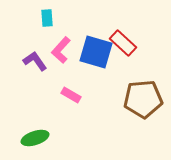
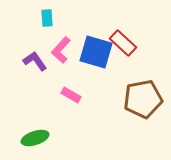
brown pentagon: rotated 6 degrees counterclockwise
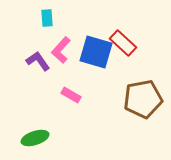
purple L-shape: moved 3 px right
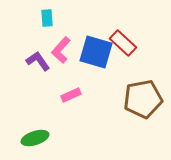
pink rectangle: rotated 54 degrees counterclockwise
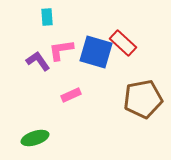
cyan rectangle: moved 1 px up
pink L-shape: rotated 40 degrees clockwise
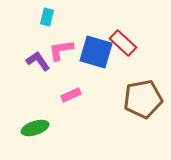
cyan rectangle: rotated 18 degrees clockwise
green ellipse: moved 10 px up
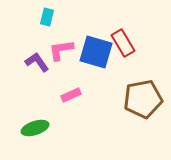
red rectangle: rotated 16 degrees clockwise
purple L-shape: moved 1 px left, 1 px down
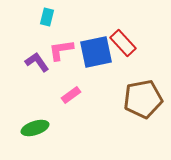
red rectangle: rotated 12 degrees counterclockwise
blue square: rotated 28 degrees counterclockwise
pink rectangle: rotated 12 degrees counterclockwise
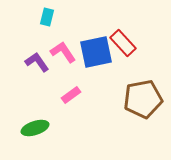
pink L-shape: moved 2 px right, 2 px down; rotated 64 degrees clockwise
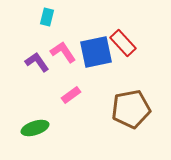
brown pentagon: moved 12 px left, 10 px down
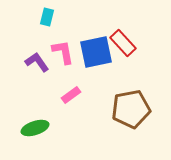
pink L-shape: rotated 24 degrees clockwise
